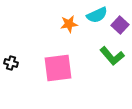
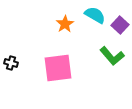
cyan semicircle: moved 2 px left; rotated 125 degrees counterclockwise
orange star: moved 4 px left; rotated 24 degrees counterclockwise
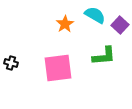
green L-shape: moved 8 px left; rotated 55 degrees counterclockwise
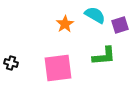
purple square: rotated 30 degrees clockwise
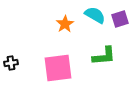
purple square: moved 6 px up
black cross: rotated 24 degrees counterclockwise
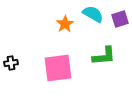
cyan semicircle: moved 2 px left, 1 px up
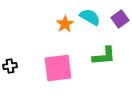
cyan semicircle: moved 3 px left, 3 px down
purple square: rotated 18 degrees counterclockwise
black cross: moved 1 px left, 3 px down
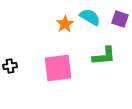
purple square: rotated 36 degrees counterclockwise
